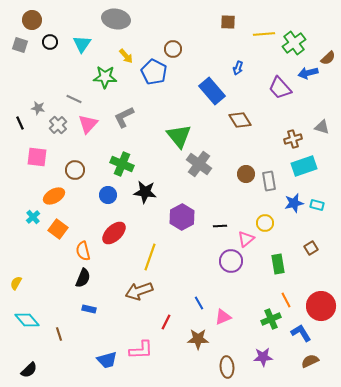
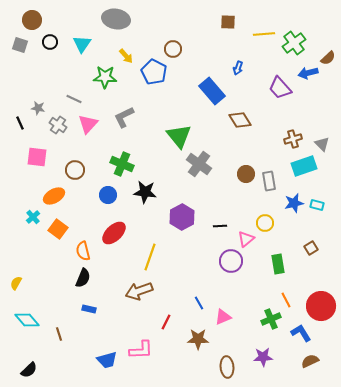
gray cross at (58, 125): rotated 12 degrees counterclockwise
gray triangle at (322, 127): moved 17 px down; rotated 28 degrees clockwise
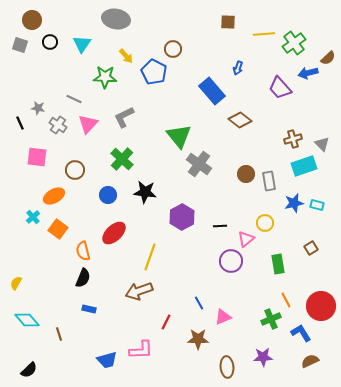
brown diamond at (240, 120): rotated 20 degrees counterclockwise
green cross at (122, 164): moved 5 px up; rotated 20 degrees clockwise
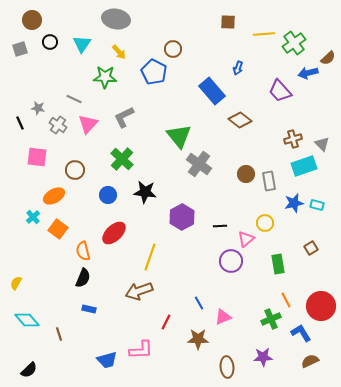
gray square at (20, 45): moved 4 px down; rotated 35 degrees counterclockwise
yellow arrow at (126, 56): moved 7 px left, 4 px up
purple trapezoid at (280, 88): moved 3 px down
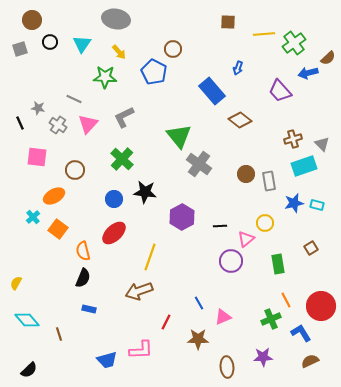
blue circle at (108, 195): moved 6 px right, 4 px down
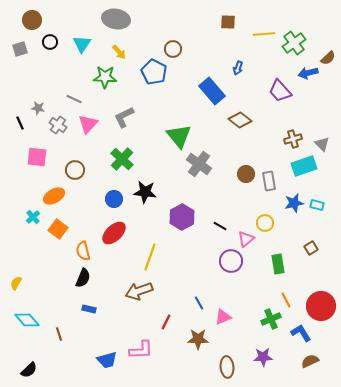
black line at (220, 226): rotated 32 degrees clockwise
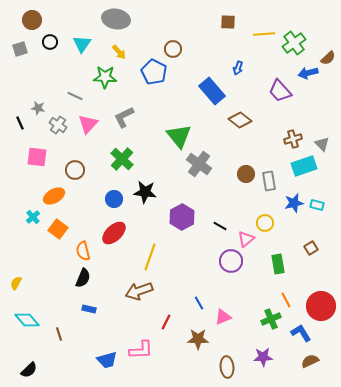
gray line at (74, 99): moved 1 px right, 3 px up
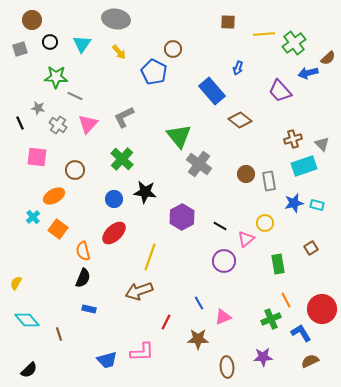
green star at (105, 77): moved 49 px left
purple circle at (231, 261): moved 7 px left
red circle at (321, 306): moved 1 px right, 3 px down
pink L-shape at (141, 350): moved 1 px right, 2 px down
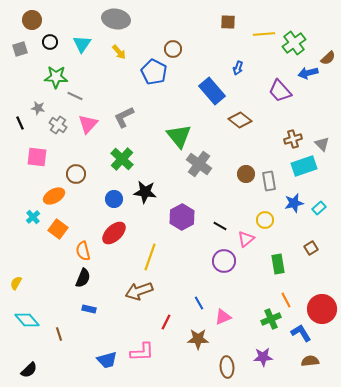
brown circle at (75, 170): moved 1 px right, 4 px down
cyan rectangle at (317, 205): moved 2 px right, 3 px down; rotated 56 degrees counterclockwise
yellow circle at (265, 223): moved 3 px up
brown semicircle at (310, 361): rotated 18 degrees clockwise
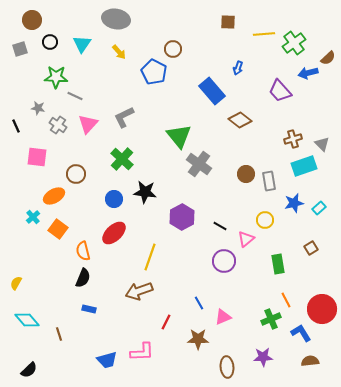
black line at (20, 123): moved 4 px left, 3 px down
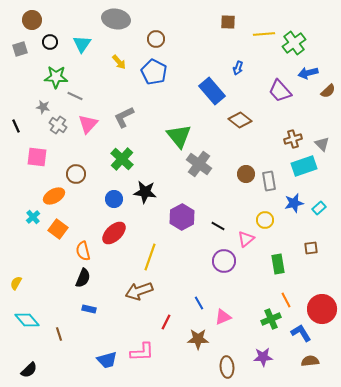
brown circle at (173, 49): moved 17 px left, 10 px up
yellow arrow at (119, 52): moved 10 px down
brown semicircle at (328, 58): moved 33 px down
gray star at (38, 108): moved 5 px right, 1 px up
black line at (220, 226): moved 2 px left
brown square at (311, 248): rotated 24 degrees clockwise
